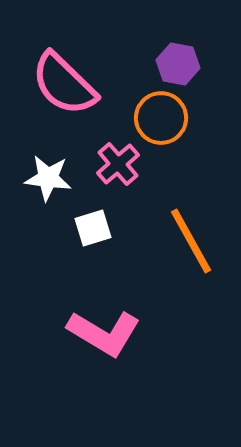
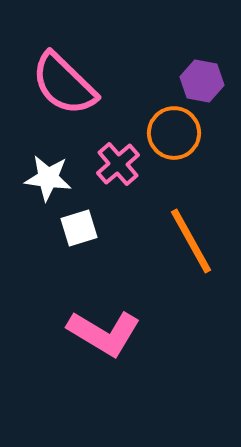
purple hexagon: moved 24 px right, 17 px down
orange circle: moved 13 px right, 15 px down
white square: moved 14 px left
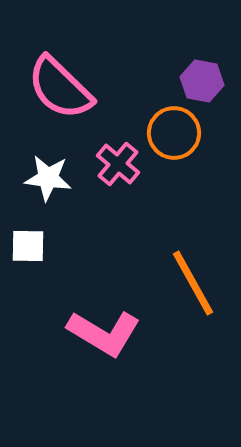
pink semicircle: moved 4 px left, 4 px down
pink cross: rotated 9 degrees counterclockwise
white square: moved 51 px left, 18 px down; rotated 18 degrees clockwise
orange line: moved 2 px right, 42 px down
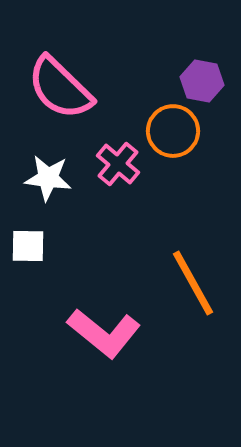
orange circle: moved 1 px left, 2 px up
pink L-shape: rotated 8 degrees clockwise
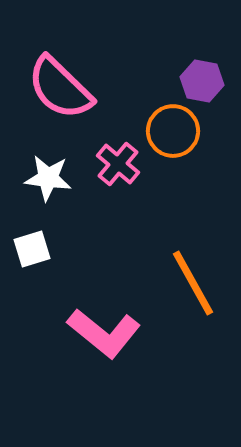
white square: moved 4 px right, 3 px down; rotated 18 degrees counterclockwise
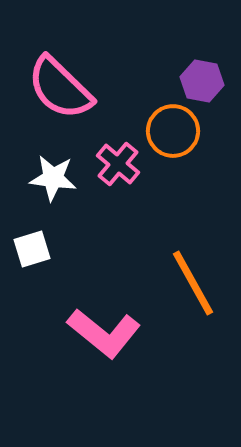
white star: moved 5 px right
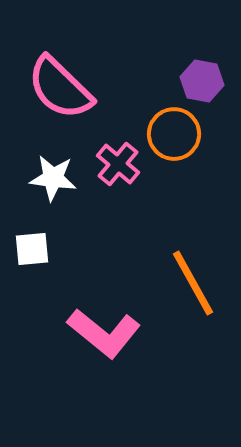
orange circle: moved 1 px right, 3 px down
white square: rotated 12 degrees clockwise
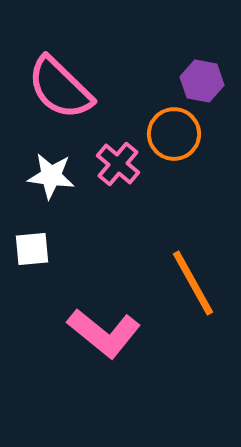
white star: moved 2 px left, 2 px up
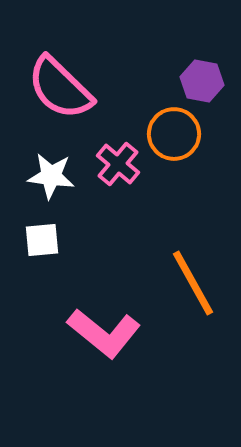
white square: moved 10 px right, 9 px up
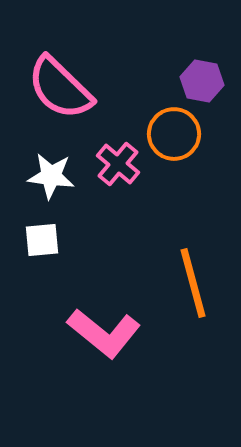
orange line: rotated 14 degrees clockwise
